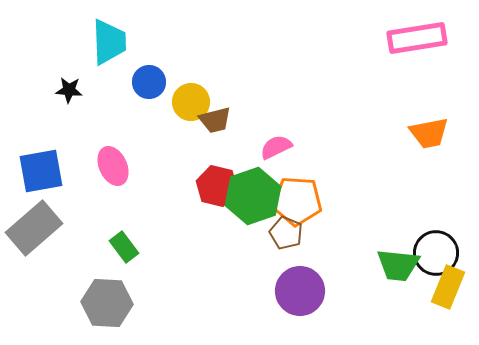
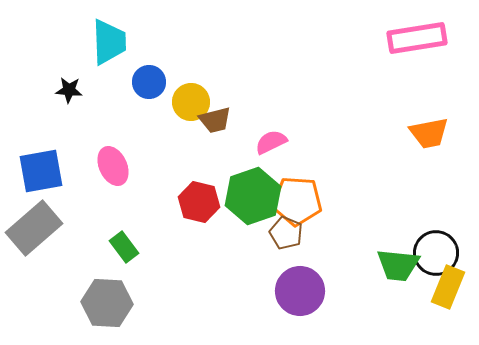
pink semicircle: moved 5 px left, 5 px up
red hexagon: moved 18 px left, 16 px down
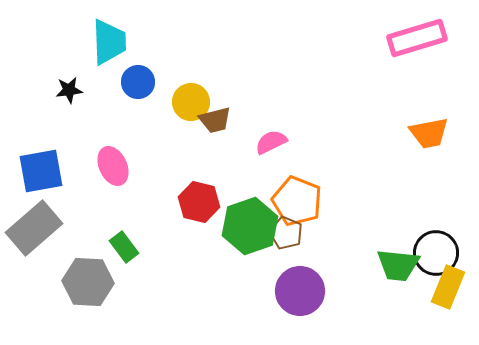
pink rectangle: rotated 8 degrees counterclockwise
blue circle: moved 11 px left
black star: rotated 12 degrees counterclockwise
green hexagon: moved 3 px left, 30 px down
orange pentagon: rotated 18 degrees clockwise
gray hexagon: moved 19 px left, 21 px up
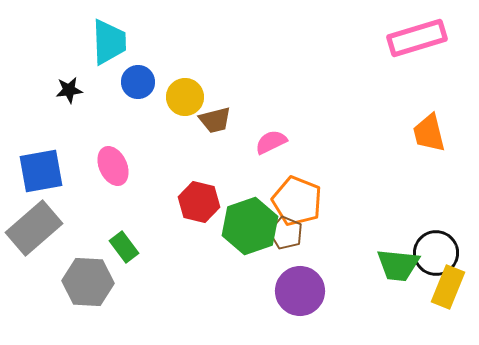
yellow circle: moved 6 px left, 5 px up
orange trapezoid: rotated 87 degrees clockwise
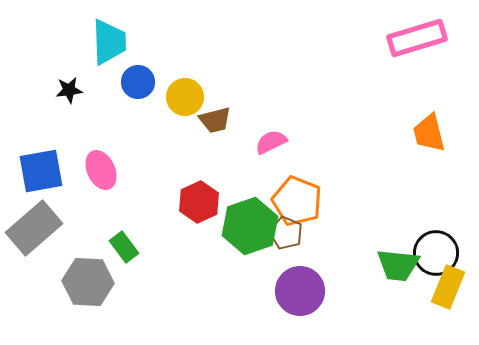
pink ellipse: moved 12 px left, 4 px down
red hexagon: rotated 21 degrees clockwise
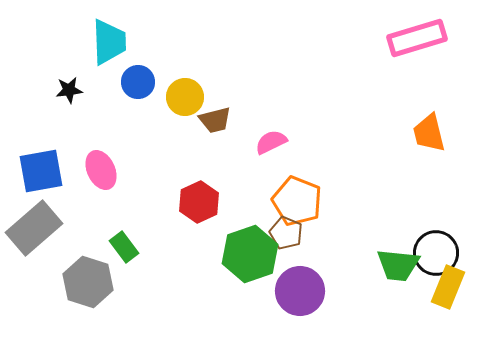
green hexagon: moved 28 px down
gray hexagon: rotated 15 degrees clockwise
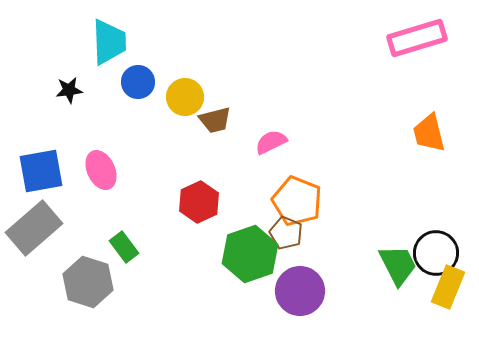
green trapezoid: rotated 123 degrees counterclockwise
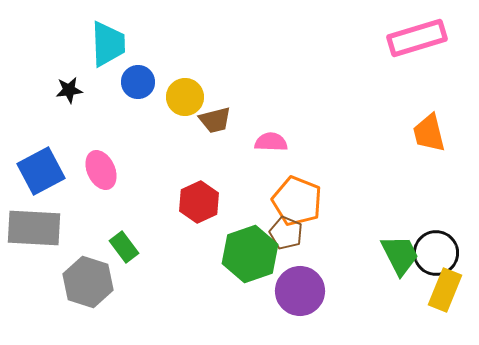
cyan trapezoid: moved 1 px left, 2 px down
pink semicircle: rotated 28 degrees clockwise
blue square: rotated 18 degrees counterclockwise
gray rectangle: rotated 44 degrees clockwise
green trapezoid: moved 2 px right, 10 px up
yellow rectangle: moved 3 px left, 3 px down
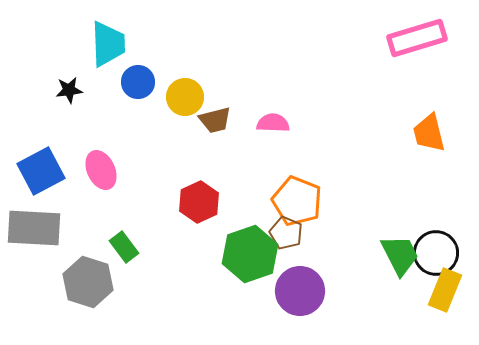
pink semicircle: moved 2 px right, 19 px up
